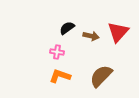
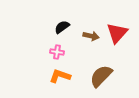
black semicircle: moved 5 px left, 1 px up
red triangle: moved 1 px left, 1 px down
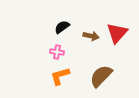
orange L-shape: rotated 35 degrees counterclockwise
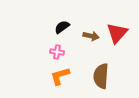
brown semicircle: rotated 40 degrees counterclockwise
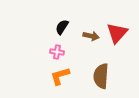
black semicircle: rotated 21 degrees counterclockwise
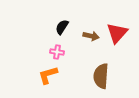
orange L-shape: moved 12 px left, 1 px up
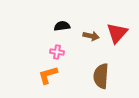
black semicircle: moved 1 px up; rotated 49 degrees clockwise
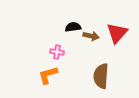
black semicircle: moved 11 px right, 1 px down
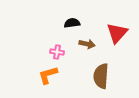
black semicircle: moved 1 px left, 4 px up
brown arrow: moved 4 px left, 8 px down
